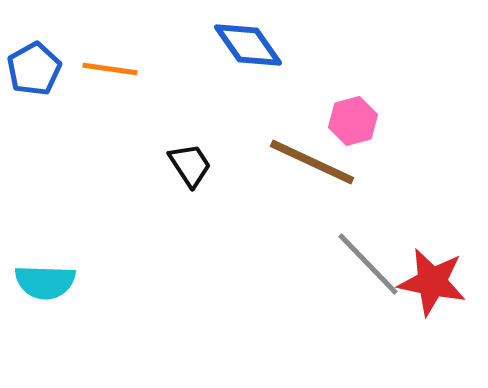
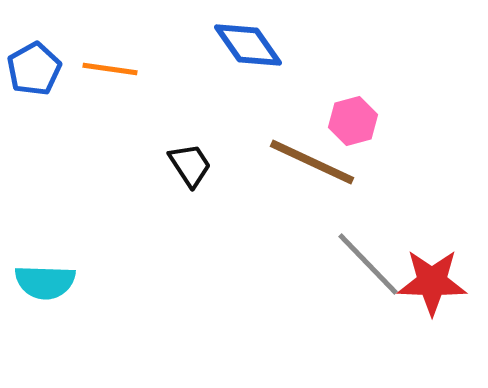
red star: rotated 10 degrees counterclockwise
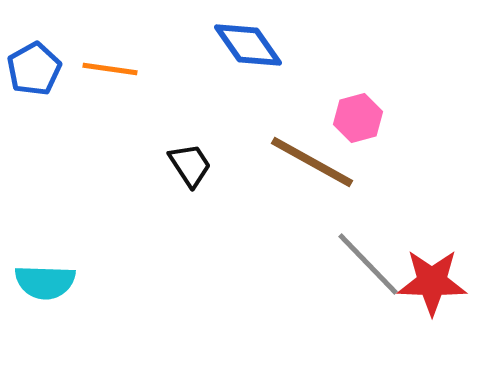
pink hexagon: moved 5 px right, 3 px up
brown line: rotated 4 degrees clockwise
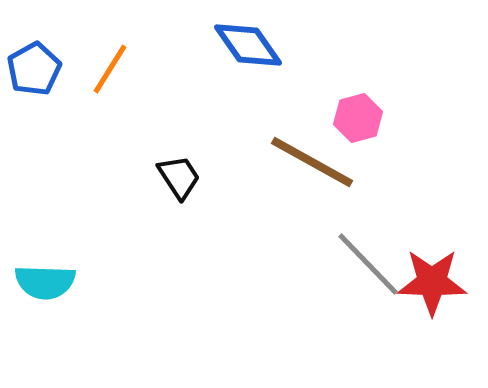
orange line: rotated 66 degrees counterclockwise
black trapezoid: moved 11 px left, 12 px down
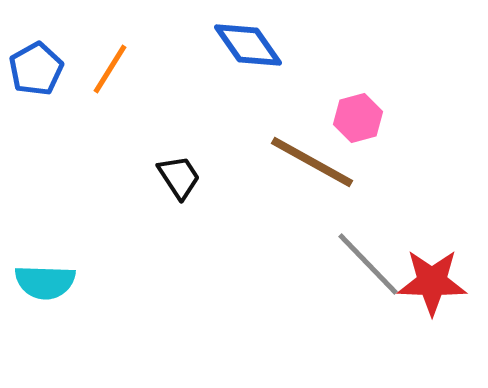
blue pentagon: moved 2 px right
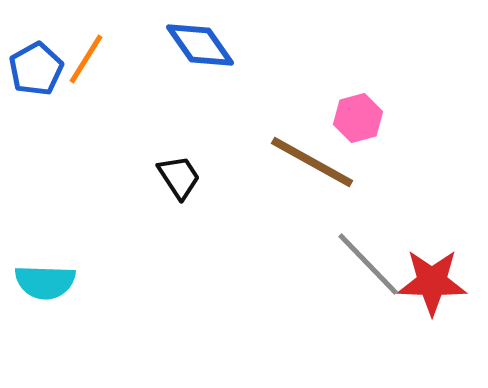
blue diamond: moved 48 px left
orange line: moved 24 px left, 10 px up
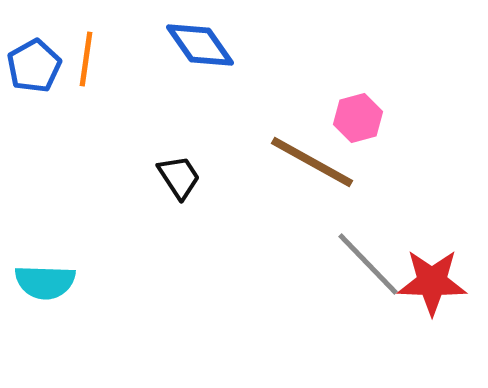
orange line: rotated 24 degrees counterclockwise
blue pentagon: moved 2 px left, 3 px up
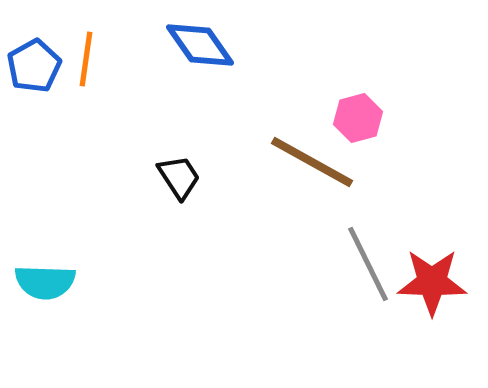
gray line: rotated 18 degrees clockwise
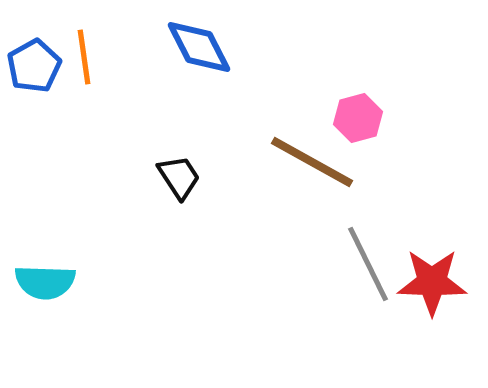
blue diamond: moved 1 px left, 2 px down; rotated 8 degrees clockwise
orange line: moved 2 px left, 2 px up; rotated 16 degrees counterclockwise
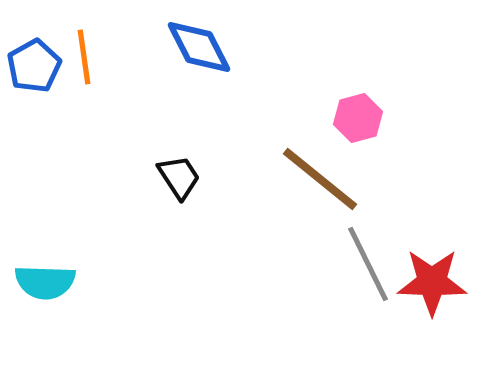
brown line: moved 8 px right, 17 px down; rotated 10 degrees clockwise
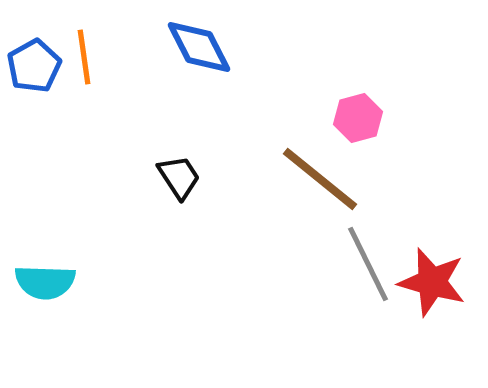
red star: rotated 14 degrees clockwise
